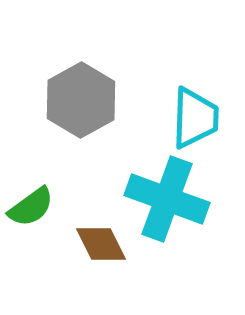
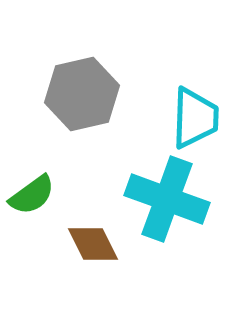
gray hexagon: moved 1 px right, 6 px up; rotated 16 degrees clockwise
green semicircle: moved 1 px right, 12 px up
brown diamond: moved 8 px left
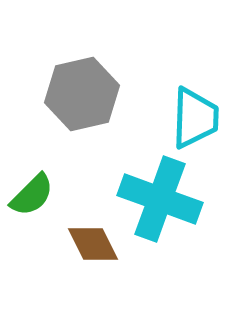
green semicircle: rotated 9 degrees counterclockwise
cyan cross: moved 7 px left
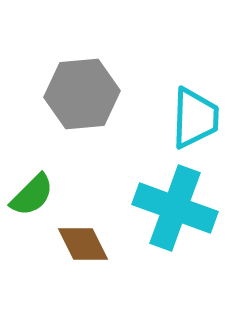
gray hexagon: rotated 8 degrees clockwise
cyan cross: moved 15 px right, 9 px down
brown diamond: moved 10 px left
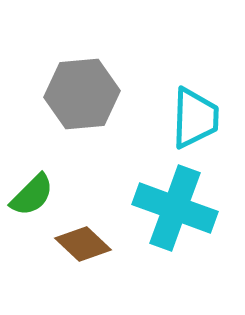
brown diamond: rotated 20 degrees counterclockwise
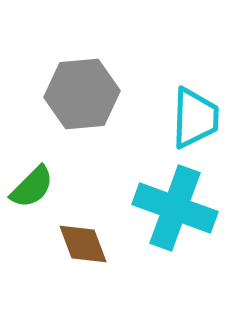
green semicircle: moved 8 px up
brown diamond: rotated 26 degrees clockwise
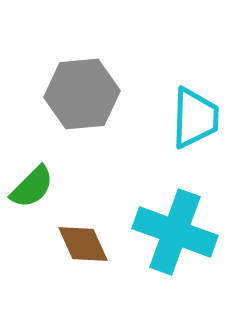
cyan cross: moved 24 px down
brown diamond: rotated 4 degrees counterclockwise
